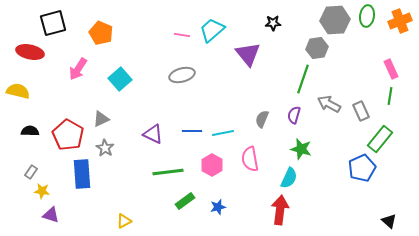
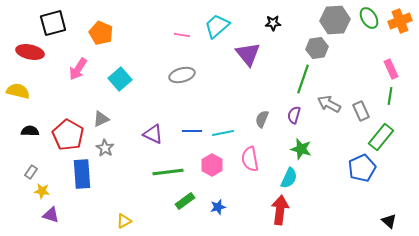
green ellipse at (367, 16): moved 2 px right, 2 px down; rotated 40 degrees counterclockwise
cyan trapezoid at (212, 30): moved 5 px right, 4 px up
green rectangle at (380, 139): moved 1 px right, 2 px up
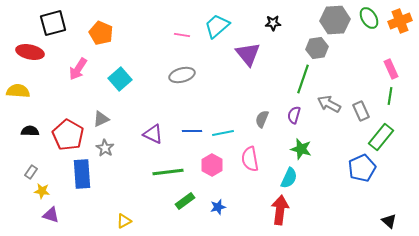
yellow semicircle at (18, 91): rotated 10 degrees counterclockwise
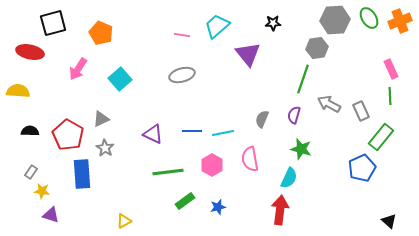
green line at (390, 96): rotated 12 degrees counterclockwise
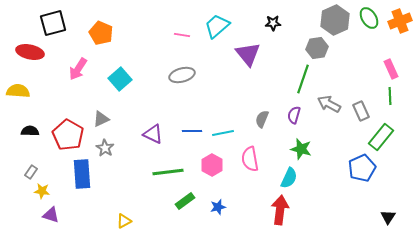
gray hexagon at (335, 20): rotated 20 degrees counterclockwise
black triangle at (389, 221): moved 1 px left, 4 px up; rotated 21 degrees clockwise
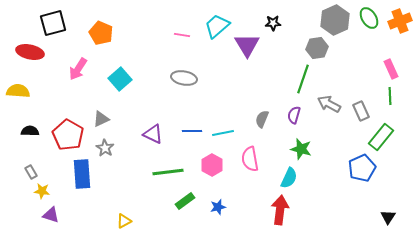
purple triangle at (248, 54): moved 1 px left, 9 px up; rotated 8 degrees clockwise
gray ellipse at (182, 75): moved 2 px right, 3 px down; rotated 25 degrees clockwise
gray rectangle at (31, 172): rotated 64 degrees counterclockwise
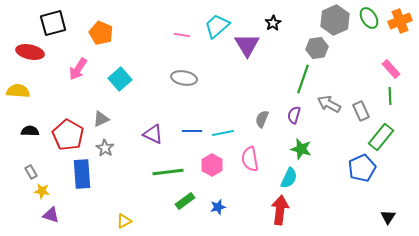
black star at (273, 23): rotated 28 degrees counterclockwise
pink rectangle at (391, 69): rotated 18 degrees counterclockwise
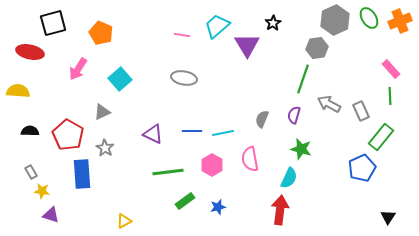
gray triangle at (101, 119): moved 1 px right, 7 px up
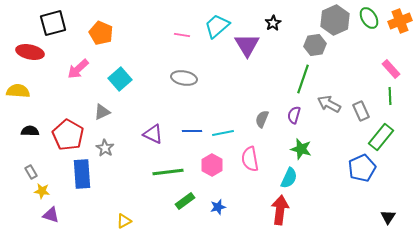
gray hexagon at (317, 48): moved 2 px left, 3 px up
pink arrow at (78, 69): rotated 15 degrees clockwise
